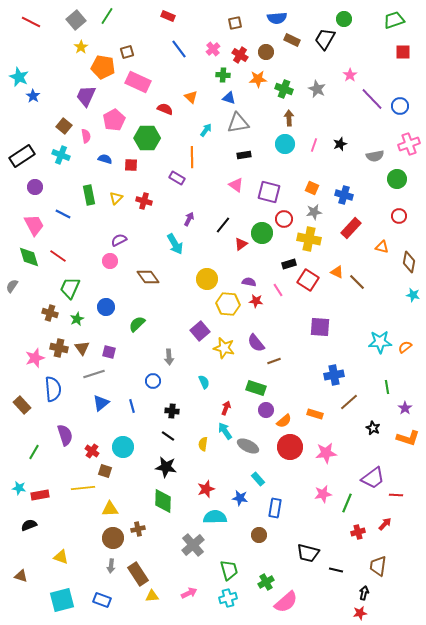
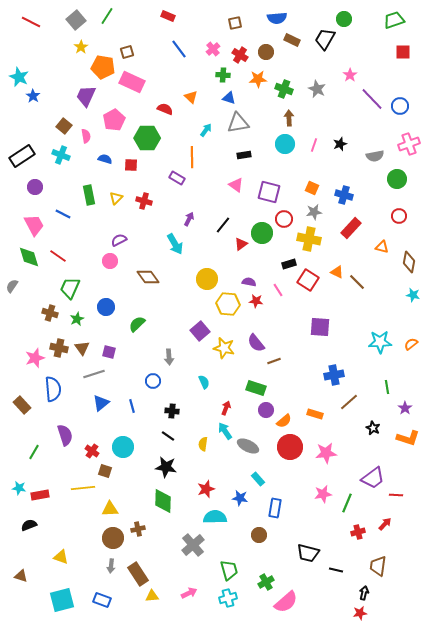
pink rectangle at (138, 82): moved 6 px left
orange semicircle at (405, 347): moved 6 px right, 3 px up
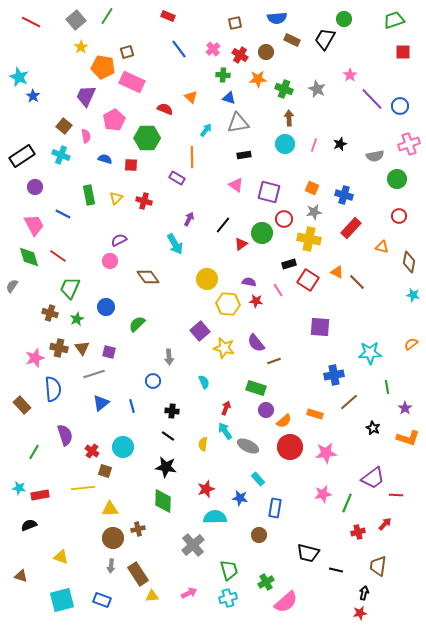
cyan star at (380, 342): moved 10 px left, 11 px down
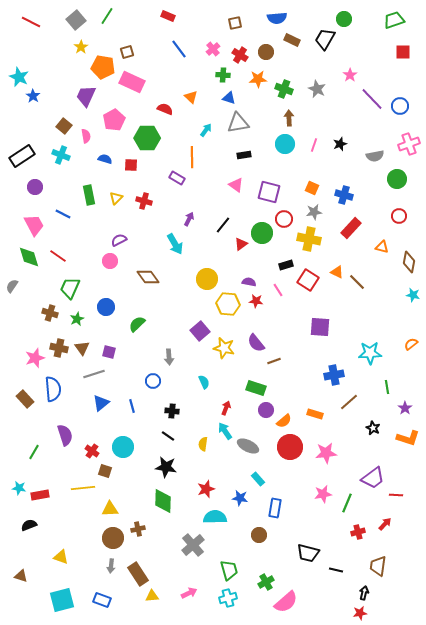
black rectangle at (289, 264): moved 3 px left, 1 px down
brown rectangle at (22, 405): moved 3 px right, 6 px up
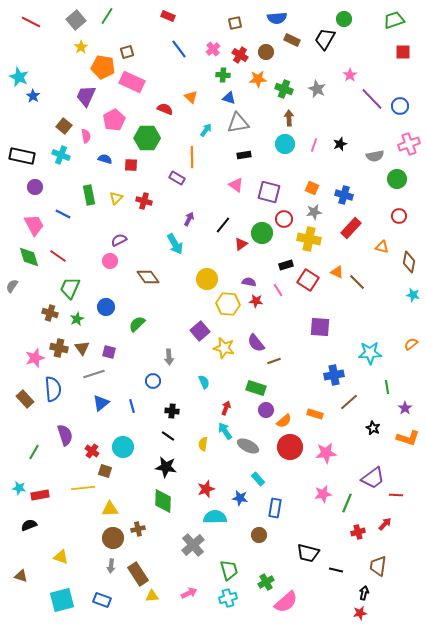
black rectangle at (22, 156): rotated 45 degrees clockwise
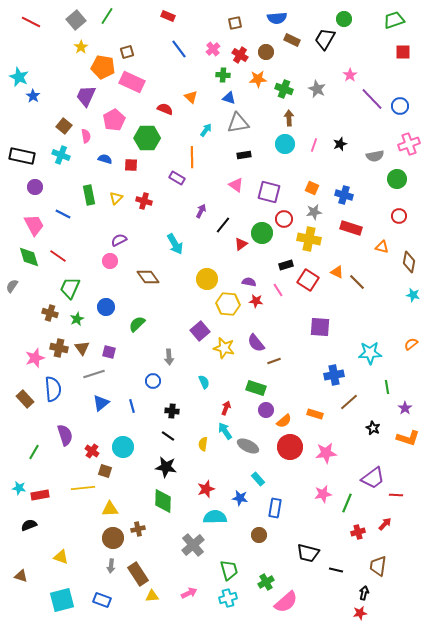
purple arrow at (189, 219): moved 12 px right, 8 px up
red rectangle at (351, 228): rotated 65 degrees clockwise
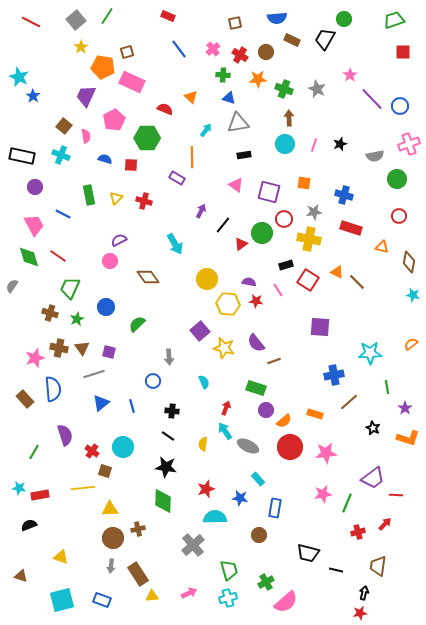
orange square at (312, 188): moved 8 px left, 5 px up; rotated 16 degrees counterclockwise
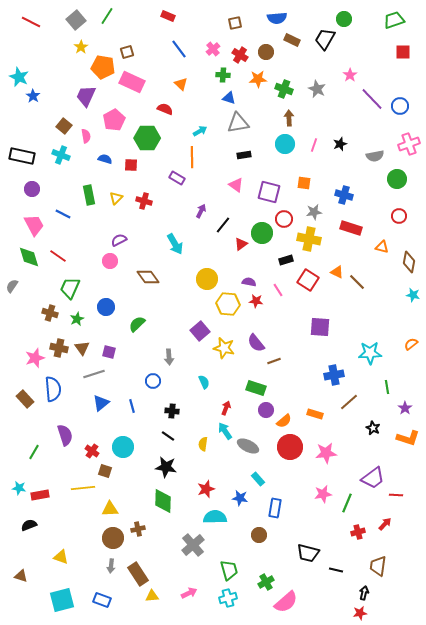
orange triangle at (191, 97): moved 10 px left, 13 px up
cyan arrow at (206, 130): moved 6 px left, 1 px down; rotated 24 degrees clockwise
purple circle at (35, 187): moved 3 px left, 2 px down
black rectangle at (286, 265): moved 5 px up
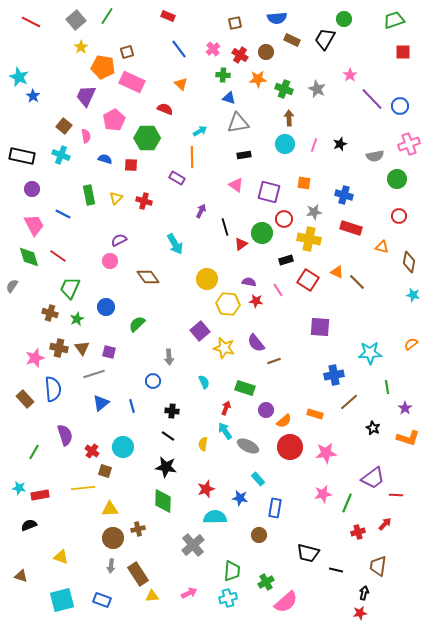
black line at (223, 225): moved 2 px right, 2 px down; rotated 54 degrees counterclockwise
green rectangle at (256, 388): moved 11 px left
green trapezoid at (229, 570): moved 3 px right, 1 px down; rotated 20 degrees clockwise
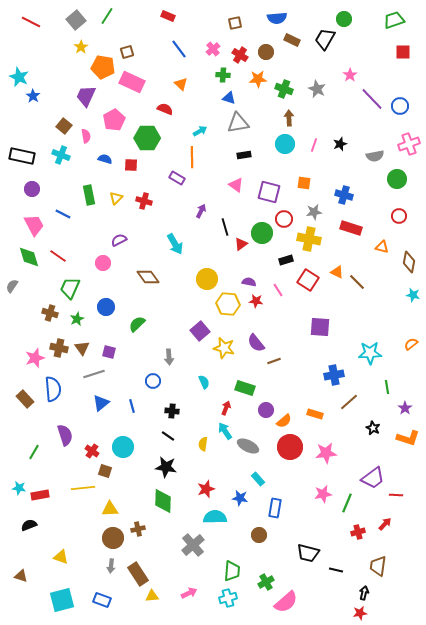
pink circle at (110, 261): moved 7 px left, 2 px down
